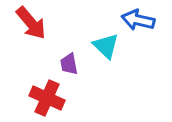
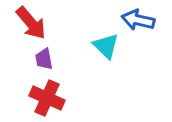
purple trapezoid: moved 25 px left, 5 px up
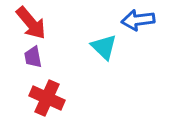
blue arrow: rotated 20 degrees counterclockwise
cyan triangle: moved 2 px left, 1 px down
purple trapezoid: moved 11 px left, 2 px up
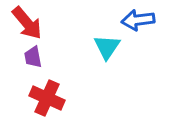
red arrow: moved 4 px left
cyan triangle: moved 3 px right; rotated 20 degrees clockwise
